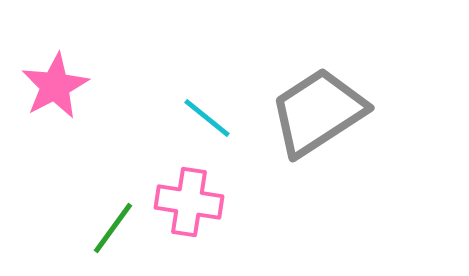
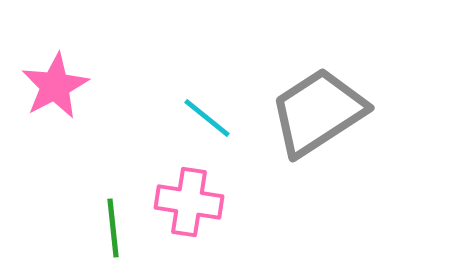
green line: rotated 42 degrees counterclockwise
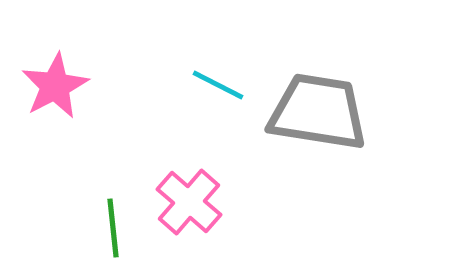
gray trapezoid: rotated 42 degrees clockwise
cyan line: moved 11 px right, 33 px up; rotated 12 degrees counterclockwise
pink cross: rotated 32 degrees clockwise
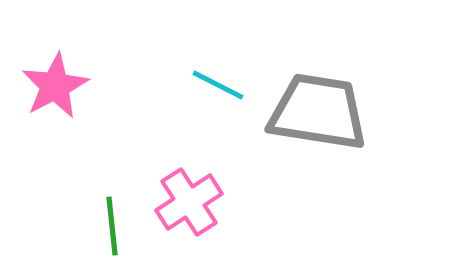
pink cross: rotated 16 degrees clockwise
green line: moved 1 px left, 2 px up
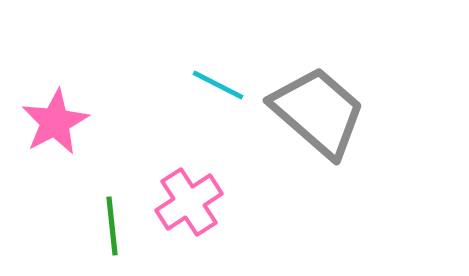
pink star: moved 36 px down
gray trapezoid: rotated 32 degrees clockwise
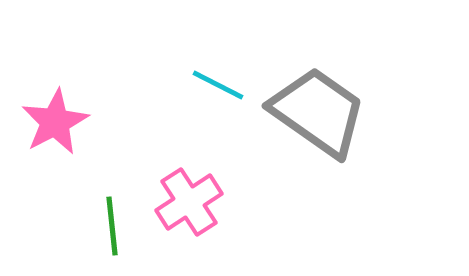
gray trapezoid: rotated 6 degrees counterclockwise
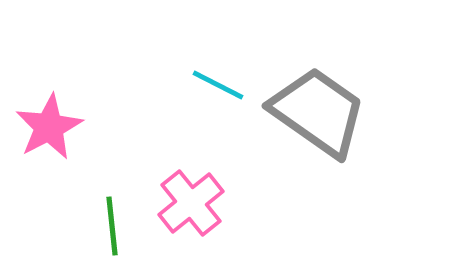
pink star: moved 6 px left, 5 px down
pink cross: moved 2 px right, 1 px down; rotated 6 degrees counterclockwise
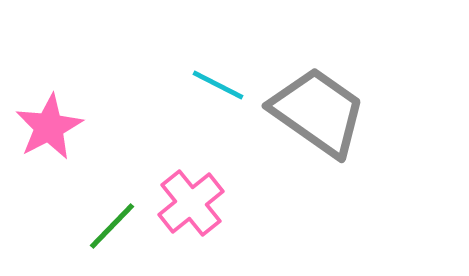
green line: rotated 50 degrees clockwise
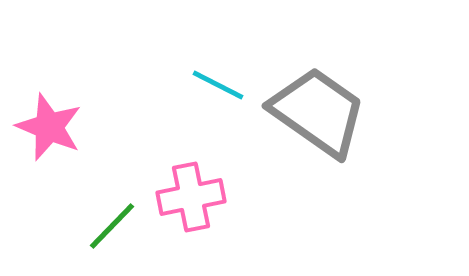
pink star: rotated 22 degrees counterclockwise
pink cross: moved 6 px up; rotated 28 degrees clockwise
